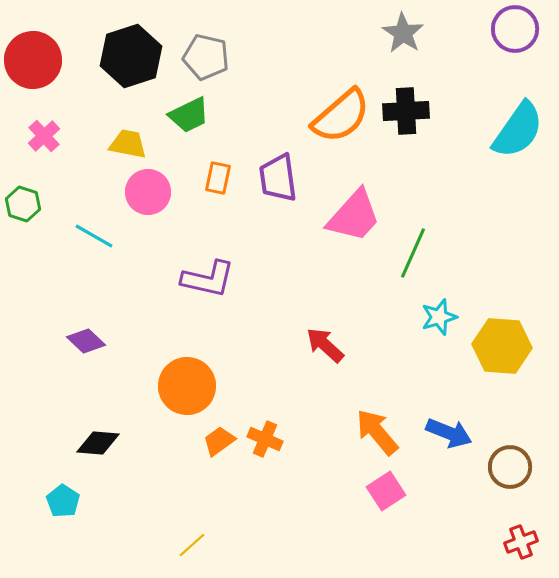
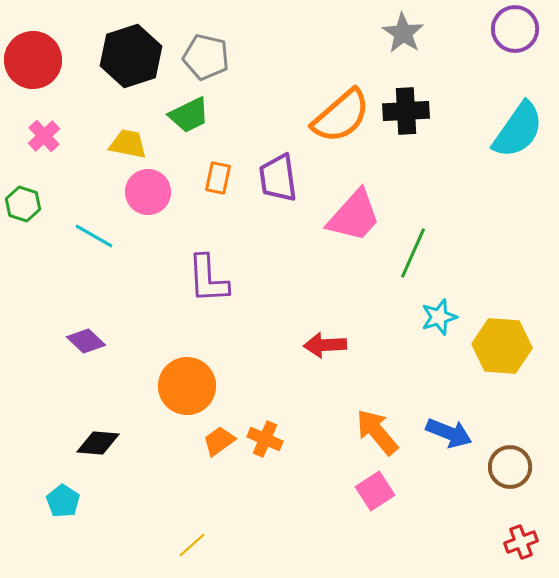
purple L-shape: rotated 74 degrees clockwise
red arrow: rotated 45 degrees counterclockwise
pink square: moved 11 px left
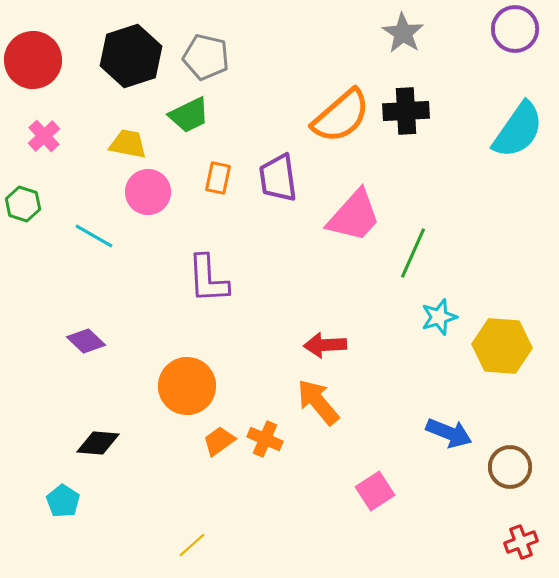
orange arrow: moved 59 px left, 30 px up
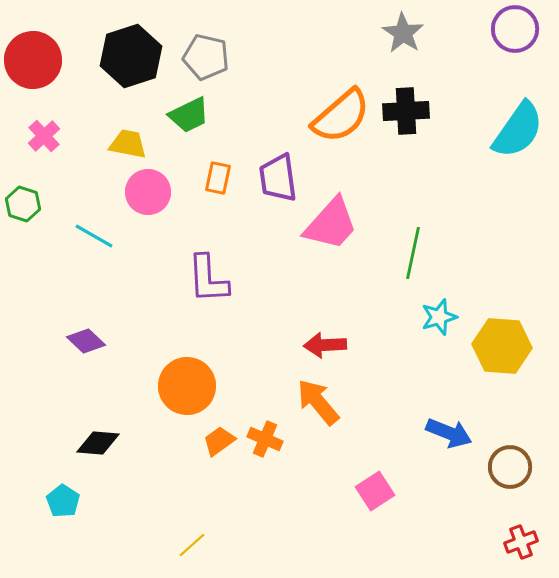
pink trapezoid: moved 23 px left, 8 px down
green line: rotated 12 degrees counterclockwise
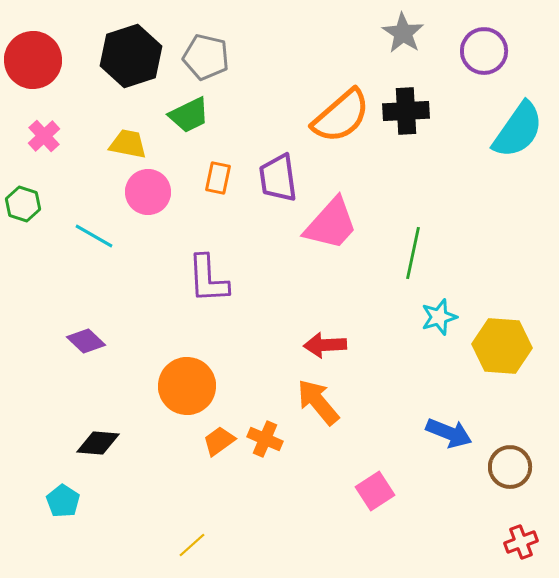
purple circle: moved 31 px left, 22 px down
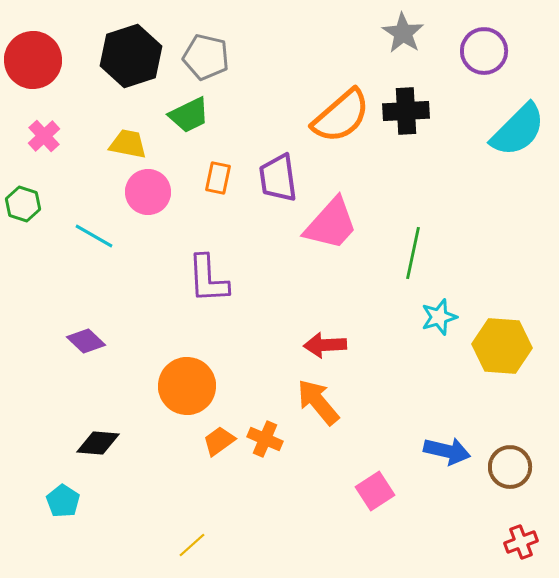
cyan semicircle: rotated 10 degrees clockwise
blue arrow: moved 2 px left, 18 px down; rotated 9 degrees counterclockwise
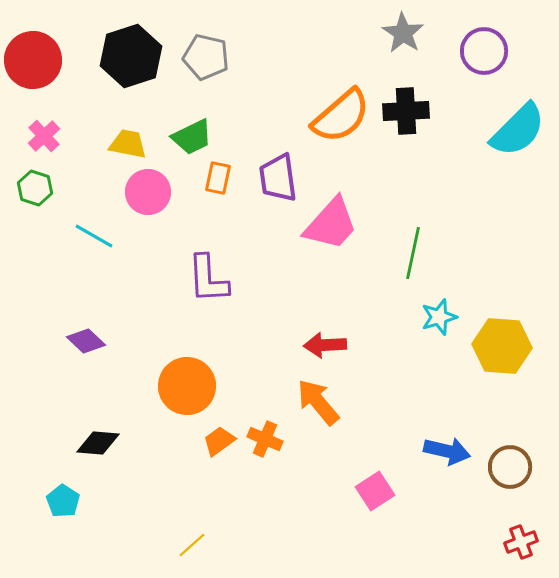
green trapezoid: moved 3 px right, 22 px down
green hexagon: moved 12 px right, 16 px up
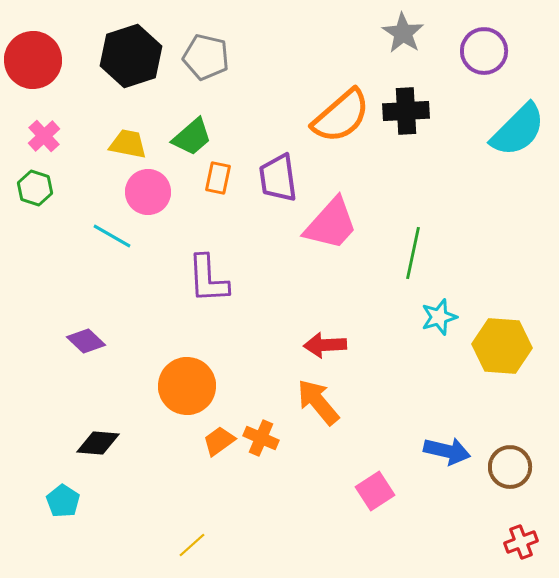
green trapezoid: rotated 15 degrees counterclockwise
cyan line: moved 18 px right
orange cross: moved 4 px left, 1 px up
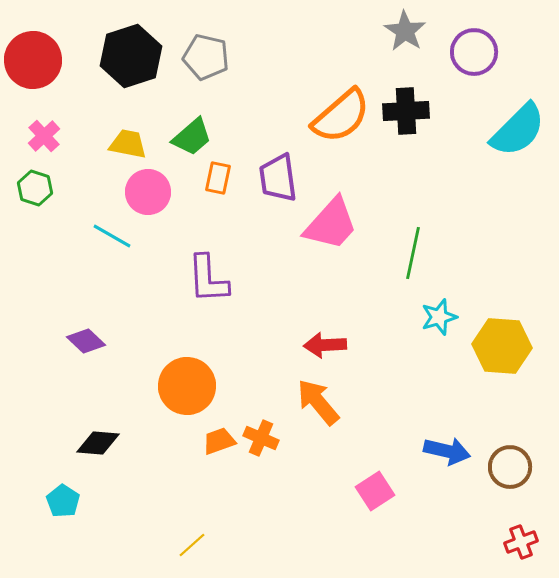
gray star: moved 2 px right, 2 px up
purple circle: moved 10 px left, 1 px down
orange trapezoid: rotated 16 degrees clockwise
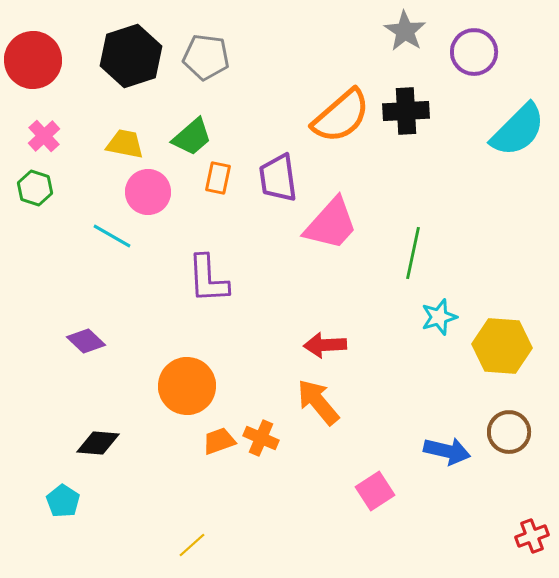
gray pentagon: rotated 6 degrees counterclockwise
yellow trapezoid: moved 3 px left
brown circle: moved 1 px left, 35 px up
red cross: moved 11 px right, 6 px up
